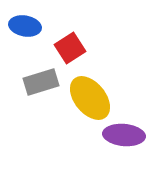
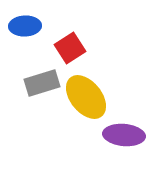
blue ellipse: rotated 12 degrees counterclockwise
gray rectangle: moved 1 px right, 1 px down
yellow ellipse: moved 4 px left, 1 px up
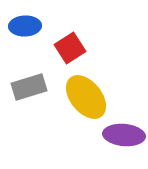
gray rectangle: moved 13 px left, 4 px down
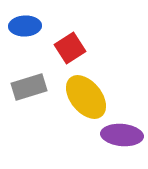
purple ellipse: moved 2 px left
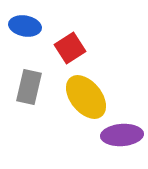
blue ellipse: rotated 12 degrees clockwise
gray rectangle: rotated 60 degrees counterclockwise
purple ellipse: rotated 9 degrees counterclockwise
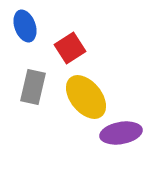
blue ellipse: rotated 60 degrees clockwise
gray rectangle: moved 4 px right
purple ellipse: moved 1 px left, 2 px up; rotated 6 degrees counterclockwise
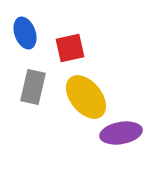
blue ellipse: moved 7 px down
red square: rotated 20 degrees clockwise
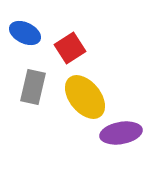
blue ellipse: rotated 44 degrees counterclockwise
red square: rotated 20 degrees counterclockwise
yellow ellipse: moved 1 px left
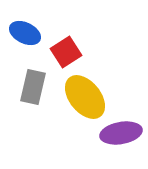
red square: moved 4 px left, 4 px down
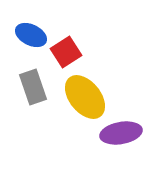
blue ellipse: moved 6 px right, 2 px down
gray rectangle: rotated 32 degrees counterclockwise
